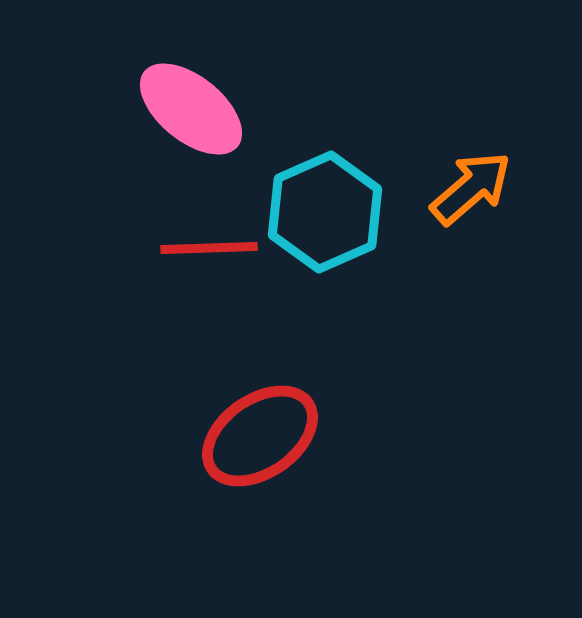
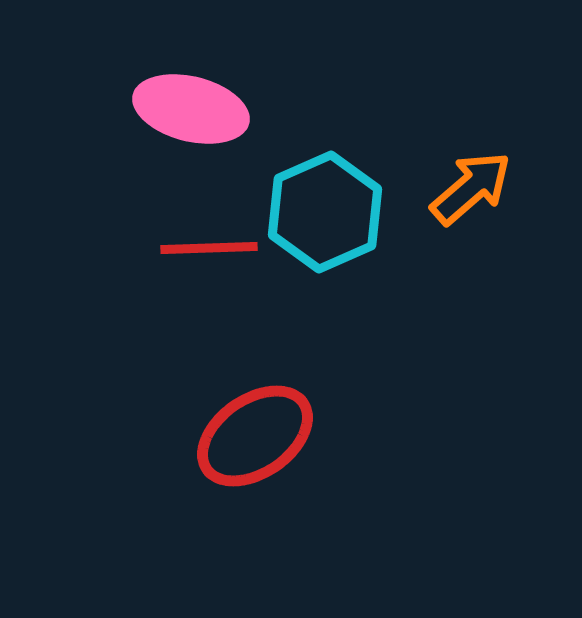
pink ellipse: rotated 25 degrees counterclockwise
red ellipse: moved 5 px left
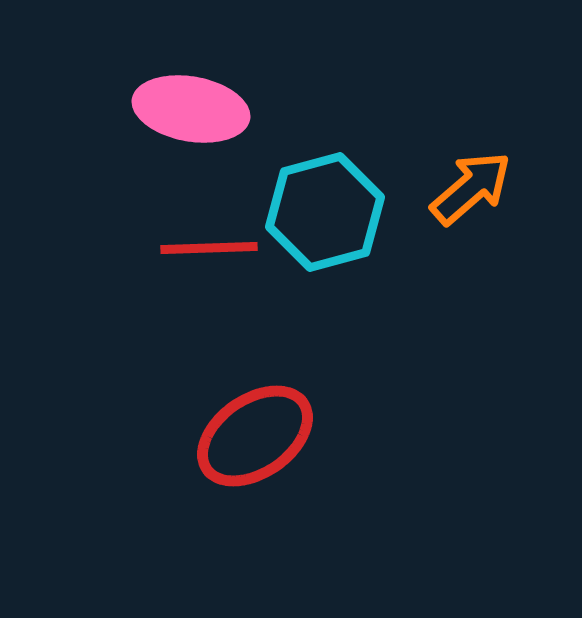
pink ellipse: rotated 4 degrees counterclockwise
cyan hexagon: rotated 9 degrees clockwise
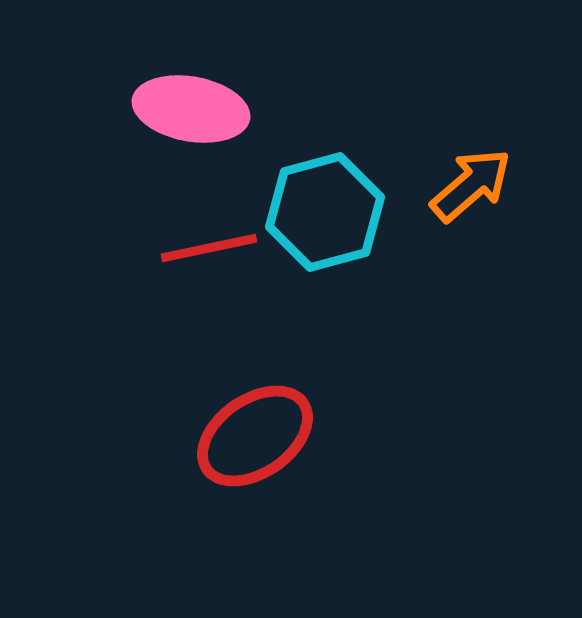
orange arrow: moved 3 px up
red line: rotated 10 degrees counterclockwise
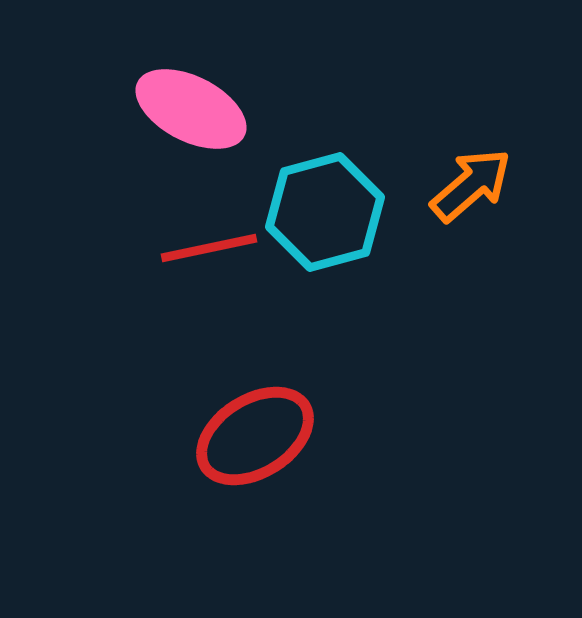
pink ellipse: rotated 17 degrees clockwise
red ellipse: rotated 3 degrees clockwise
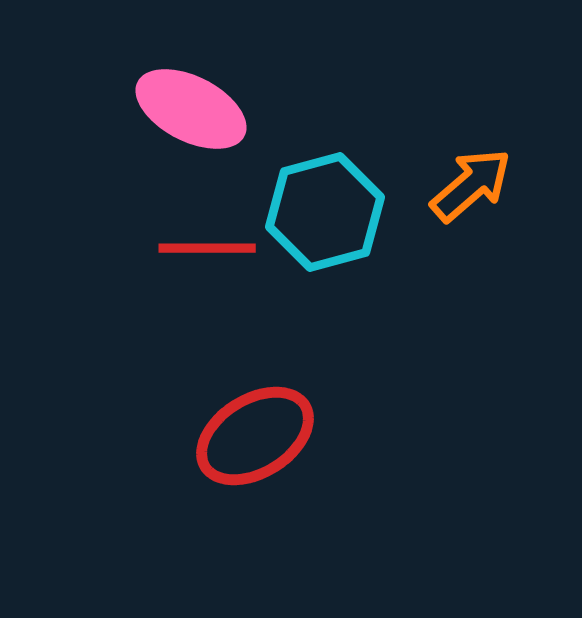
red line: moved 2 px left; rotated 12 degrees clockwise
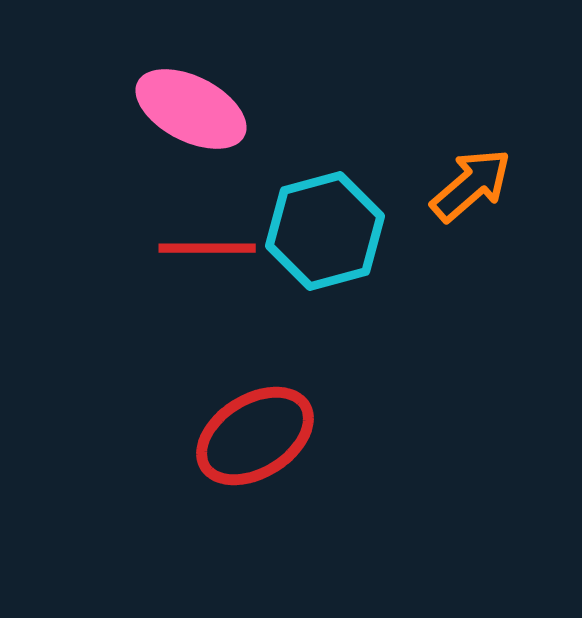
cyan hexagon: moved 19 px down
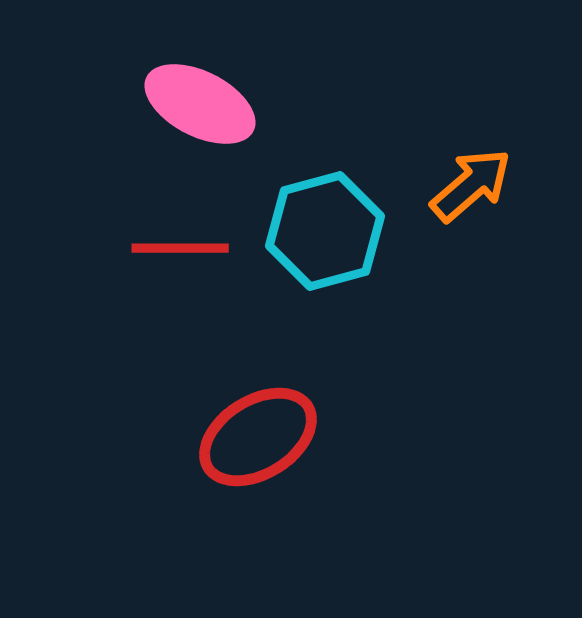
pink ellipse: moved 9 px right, 5 px up
red line: moved 27 px left
red ellipse: moved 3 px right, 1 px down
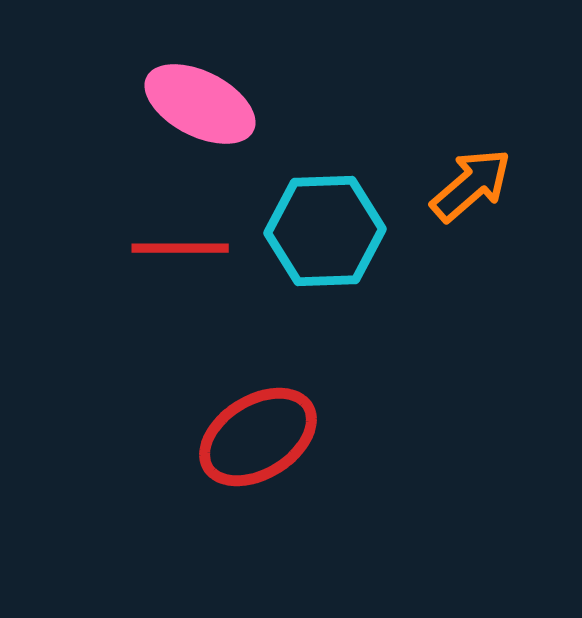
cyan hexagon: rotated 13 degrees clockwise
